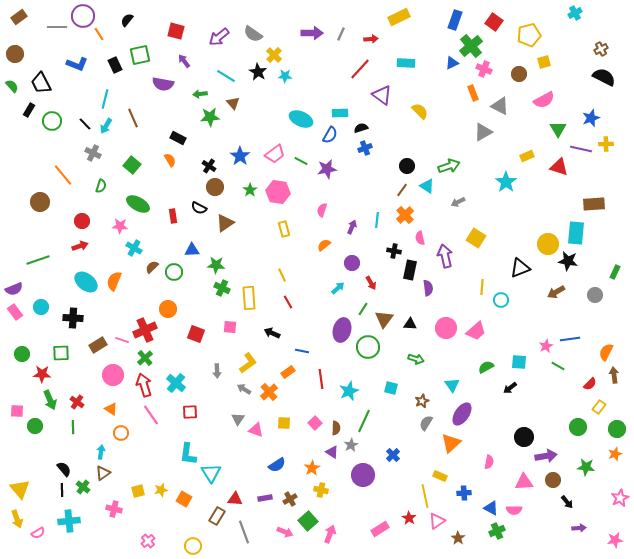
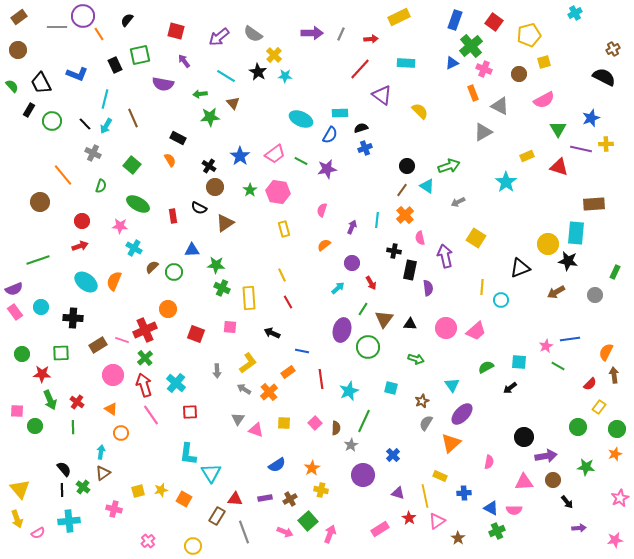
brown cross at (601, 49): moved 12 px right
brown circle at (15, 54): moved 3 px right, 4 px up
blue L-shape at (77, 64): moved 10 px down
purple ellipse at (462, 414): rotated 10 degrees clockwise
purple triangle at (332, 452): moved 66 px right, 41 px down; rotated 16 degrees counterclockwise
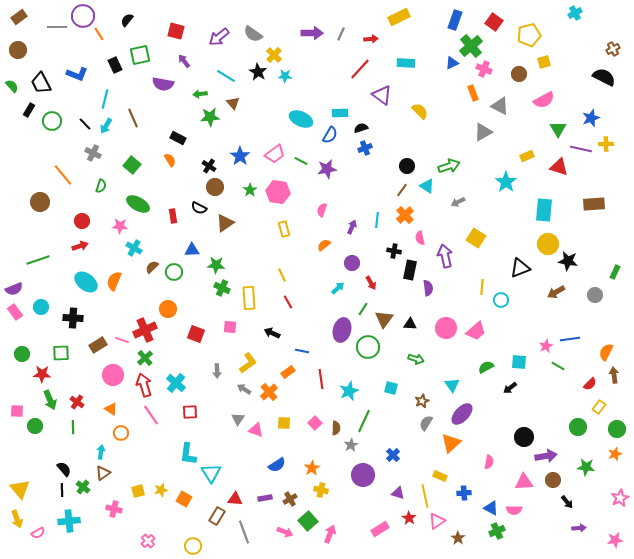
cyan rectangle at (576, 233): moved 32 px left, 23 px up
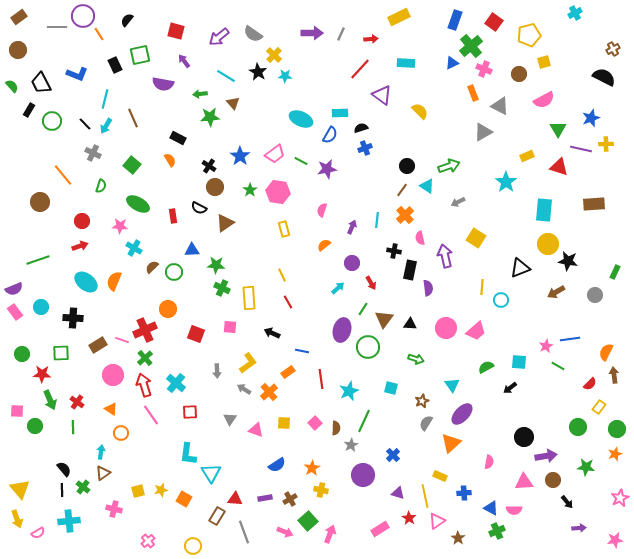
gray triangle at (238, 419): moved 8 px left
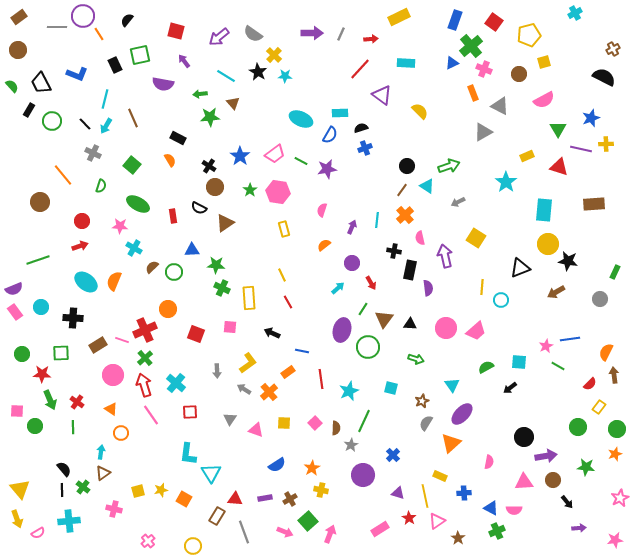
gray circle at (595, 295): moved 5 px right, 4 px down
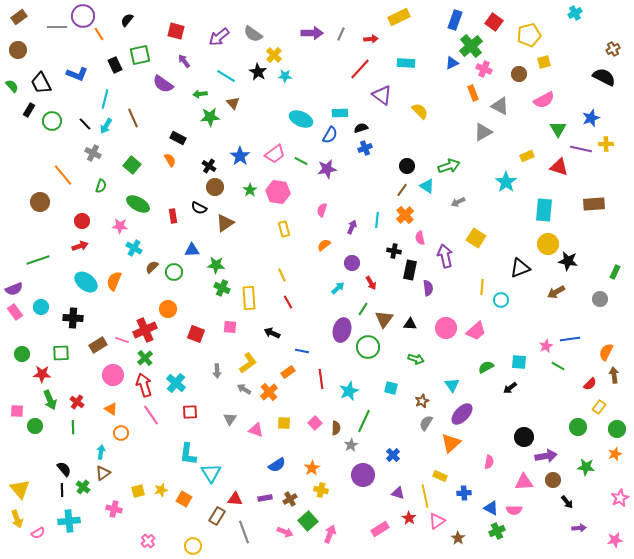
purple semicircle at (163, 84): rotated 25 degrees clockwise
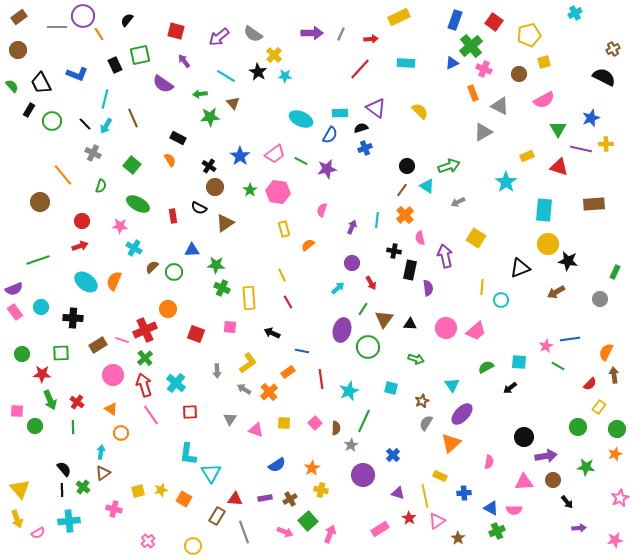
purple triangle at (382, 95): moved 6 px left, 13 px down
orange semicircle at (324, 245): moved 16 px left
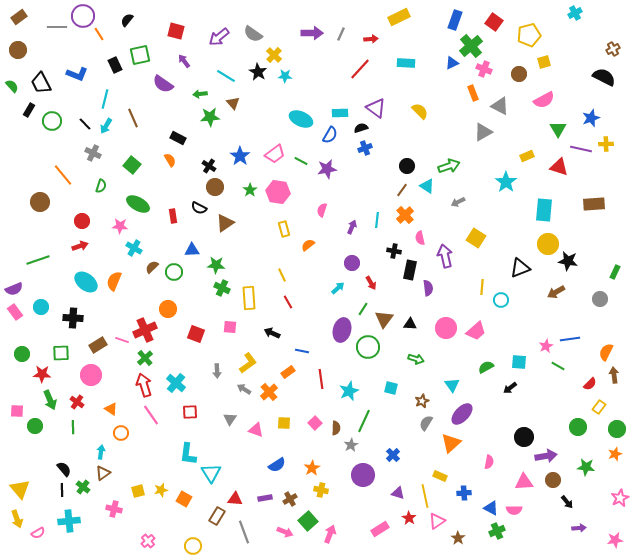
pink circle at (113, 375): moved 22 px left
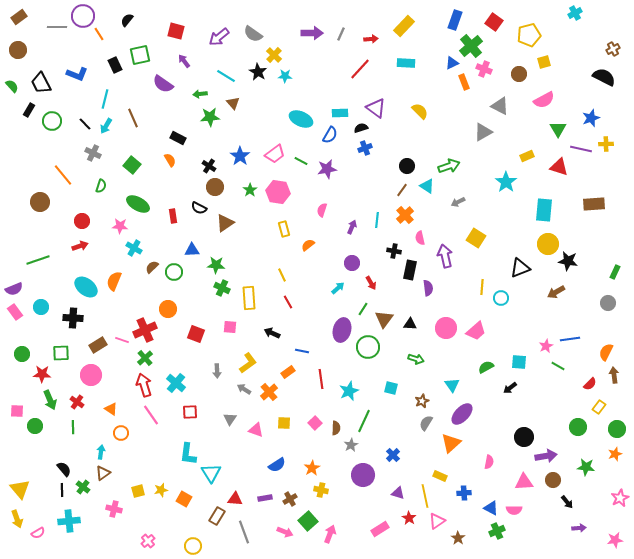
yellow rectangle at (399, 17): moved 5 px right, 9 px down; rotated 20 degrees counterclockwise
orange rectangle at (473, 93): moved 9 px left, 11 px up
cyan ellipse at (86, 282): moved 5 px down
gray circle at (600, 299): moved 8 px right, 4 px down
cyan circle at (501, 300): moved 2 px up
